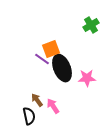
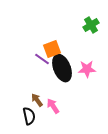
orange square: moved 1 px right
pink star: moved 9 px up
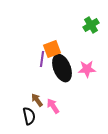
purple line: rotated 63 degrees clockwise
